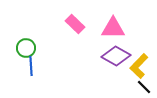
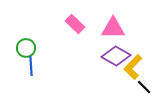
yellow L-shape: moved 6 px left, 1 px down
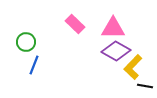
green circle: moved 6 px up
purple diamond: moved 5 px up
blue line: moved 3 px right, 1 px up; rotated 24 degrees clockwise
black line: moved 1 px right, 1 px up; rotated 35 degrees counterclockwise
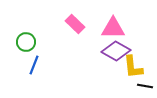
yellow L-shape: rotated 50 degrees counterclockwise
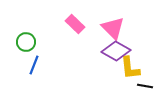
pink triangle: rotated 45 degrees clockwise
yellow L-shape: moved 3 px left, 1 px down
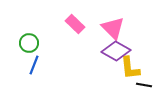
green circle: moved 3 px right, 1 px down
black line: moved 1 px left, 1 px up
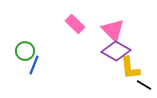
pink triangle: moved 2 px down
green circle: moved 4 px left, 8 px down
black line: rotated 21 degrees clockwise
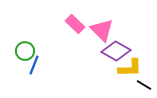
pink triangle: moved 11 px left
yellow L-shape: rotated 85 degrees counterclockwise
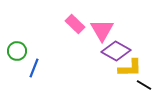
pink triangle: rotated 15 degrees clockwise
green circle: moved 8 px left
blue line: moved 3 px down
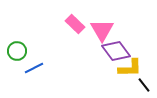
purple diamond: rotated 24 degrees clockwise
blue line: rotated 42 degrees clockwise
black line: rotated 21 degrees clockwise
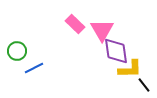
purple diamond: rotated 28 degrees clockwise
yellow L-shape: moved 1 px down
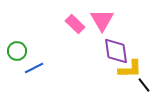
pink triangle: moved 10 px up
